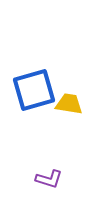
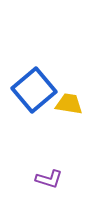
blue square: rotated 24 degrees counterclockwise
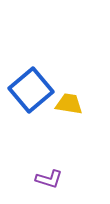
blue square: moved 3 px left
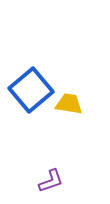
purple L-shape: moved 2 px right, 2 px down; rotated 36 degrees counterclockwise
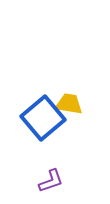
blue square: moved 12 px right, 28 px down
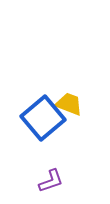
yellow trapezoid: rotated 12 degrees clockwise
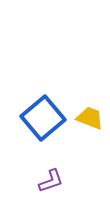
yellow trapezoid: moved 21 px right, 14 px down
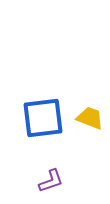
blue square: rotated 33 degrees clockwise
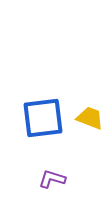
purple L-shape: moved 1 px right, 2 px up; rotated 144 degrees counterclockwise
